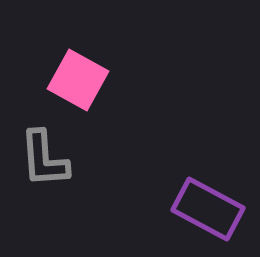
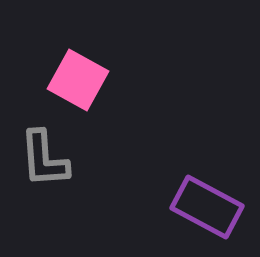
purple rectangle: moved 1 px left, 2 px up
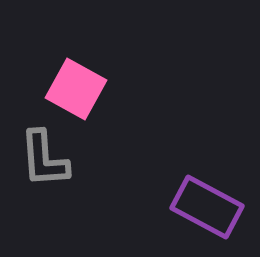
pink square: moved 2 px left, 9 px down
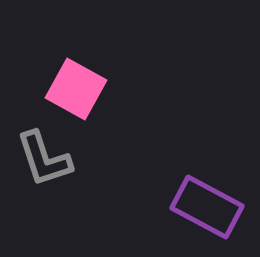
gray L-shape: rotated 14 degrees counterclockwise
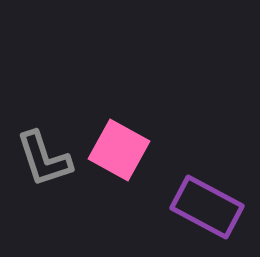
pink square: moved 43 px right, 61 px down
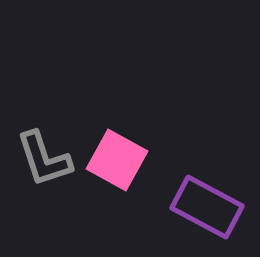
pink square: moved 2 px left, 10 px down
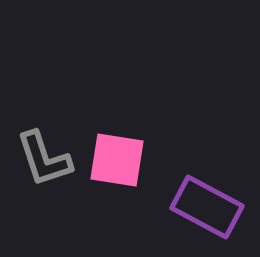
pink square: rotated 20 degrees counterclockwise
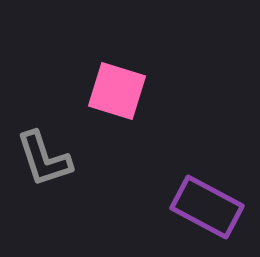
pink square: moved 69 px up; rotated 8 degrees clockwise
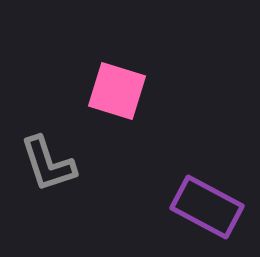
gray L-shape: moved 4 px right, 5 px down
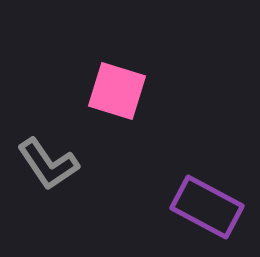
gray L-shape: rotated 16 degrees counterclockwise
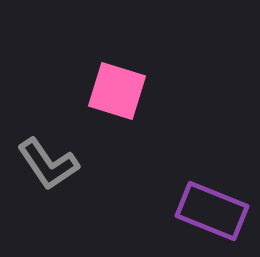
purple rectangle: moved 5 px right, 4 px down; rotated 6 degrees counterclockwise
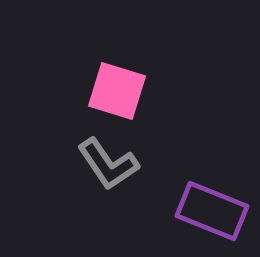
gray L-shape: moved 60 px right
